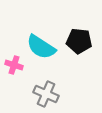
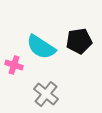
black pentagon: rotated 15 degrees counterclockwise
gray cross: rotated 15 degrees clockwise
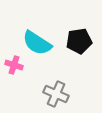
cyan semicircle: moved 4 px left, 4 px up
gray cross: moved 10 px right; rotated 15 degrees counterclockwise
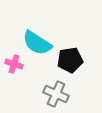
black pentagon: moved 9 px left, 19 px down
pink cross: moved 1 px up
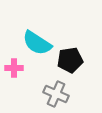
pink cross: moved 4 px down; rotated 18 degrees counterclockwise
